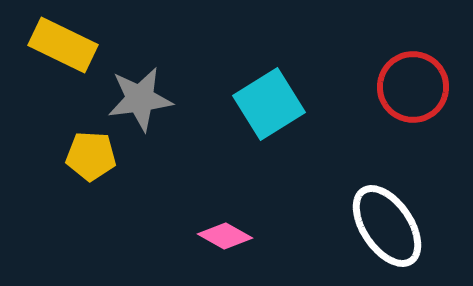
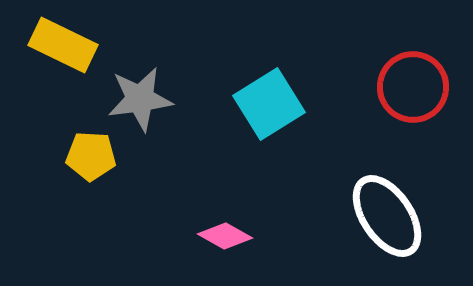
white ellipse: moved 10 px up
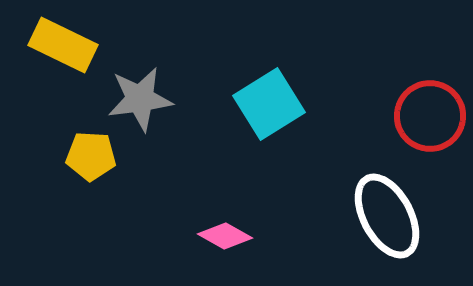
red circle: moved 17 px right, 29 px down
white ellipse: rotated 6 degrees clockwise
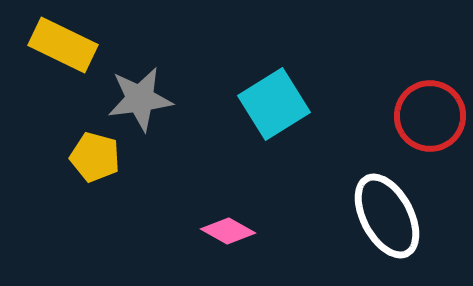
cyan square: moved 5 px right
yellow pentagon: moved 4 px right, 1 px down; rotated 12 degrees clockwise
pink diamond: moved 3 px right, 5 px up
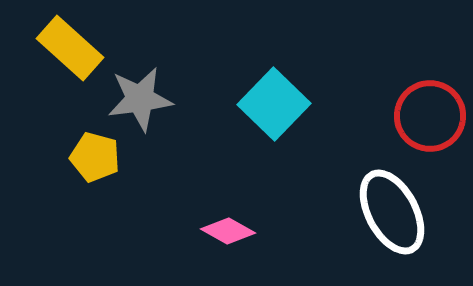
yellow rectangle: moved 7 px right, 3 px down; rotated 16 degrees clockwise
cyan square: rotated 14 degrees counterclockwise
white ellipse: moved 5 px right, 4 px up
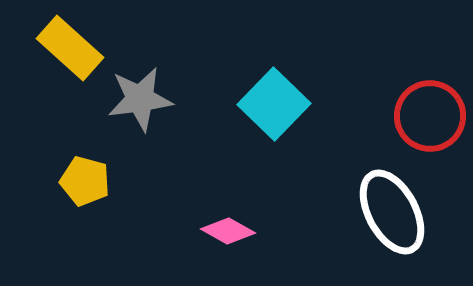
yellow pentagon: moved 10 px left, 24 px down
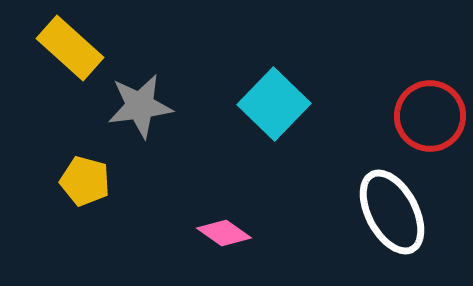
gray star: moved 7 px down
pink diamond: moved 4 px left, 2 px down; rotated 6 degrees clockwise
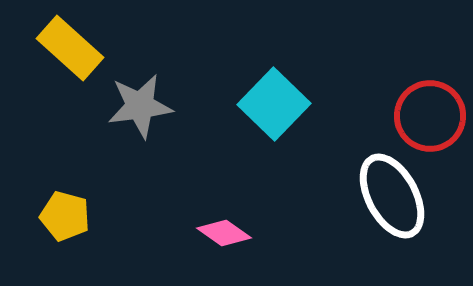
yellow pentagon: moved 20 px left, 35 px down
white ellipse: moved 16 px up
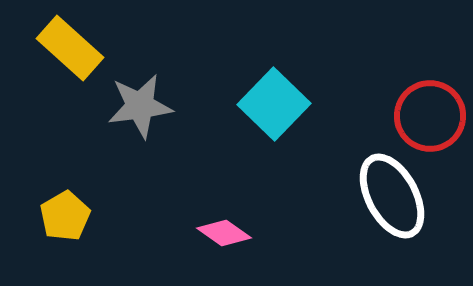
yellow pentagon: rotated 27 degrees clockwise
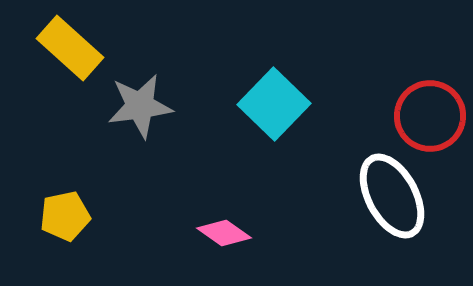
yellow pentagon: rotated 18 degrees clockwise
